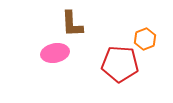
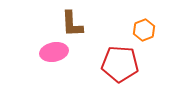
orange hexagon: moved 1 px left, 9 px up
pink ellipse: moved 1 px left, 1 px up
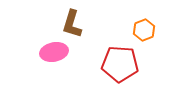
brown L-shape: rotated 20 degrees clockwise
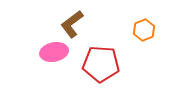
brown L-shape: rotated 36 degrees clockwise
red pentagon: moved 19 px left
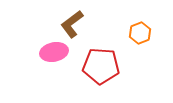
orange hexagon: moved 4 px left, 3 px down
red pentagon: moved 2 px down
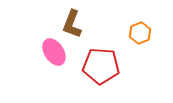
brown L-shape: rotated 32 degrees counterclockwise
pink ellipse: rotated 68 degrees clockwise
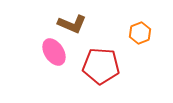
brown L-shape: rotated 88 degrees counterclockwise
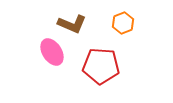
orange hexagon: moved 17 px left, 10 px up
pink ellipse: moved 2 px left
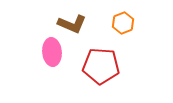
pink ellipse: rotated 28 degrees clockwise
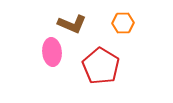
orange hexagon: rotated 20 degrees clockwise
red pentagon: rotated 27 degrees clockwise
